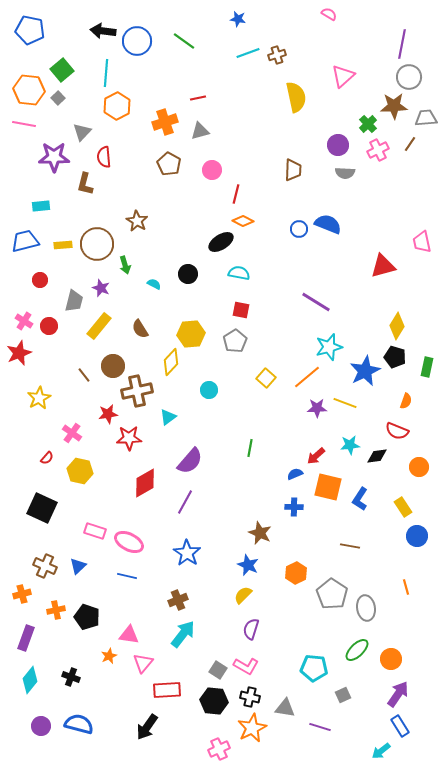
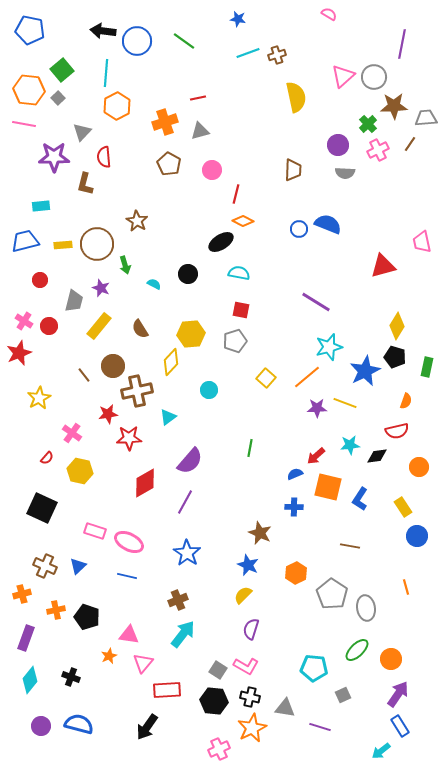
gray circle at (409, 77): moved 35 px left
gray pentagon at (235, 341): rotated 15 degrees clockwise
red semicircle at (397, 431): rotated 35 degrees counterclockwise
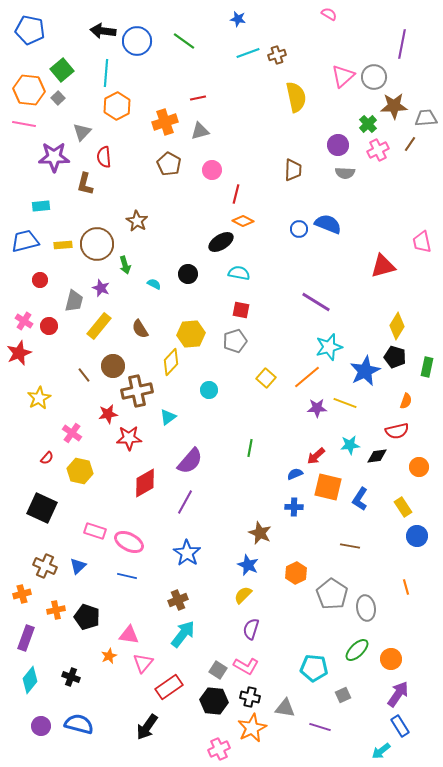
red rectangle at (167, 690): moved 2 px right, 3 px up; rotated 32 degrees counterclockwise
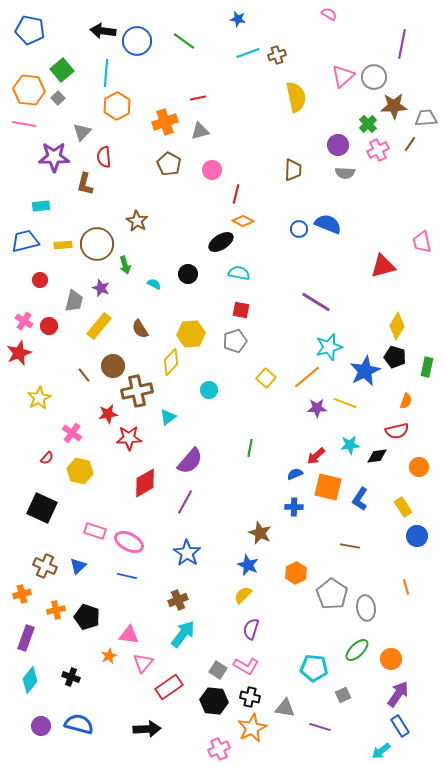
black arrow at (147, 727): moved 2 px down; rotated 128 degrees counterclockwise
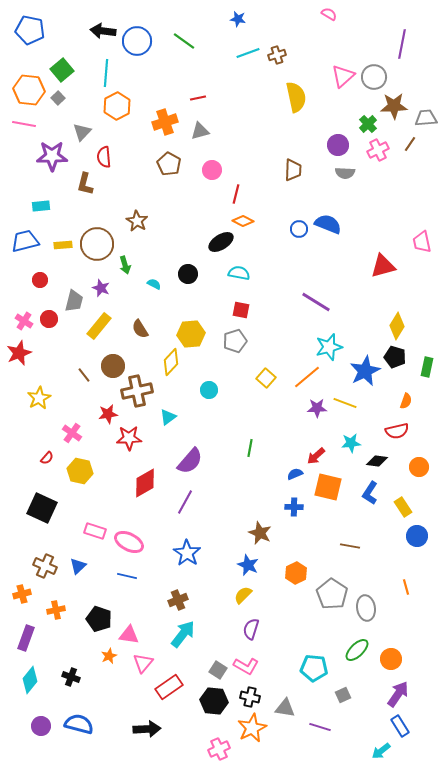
purple star at (54, 157): moved 2 px left, 1 px up
red circle at (49, 326): moved 7 px up
cyan star at (350, 445): moved 1 px right, 2 px up
black diamond at (377, 456): moved 5 px down; rotated 15 degrees clockwise
blue L-shape at (360, 499): moved 10 px right, 6 px up
black pentagon at (87, 617): moved 12 px right, 2 px down
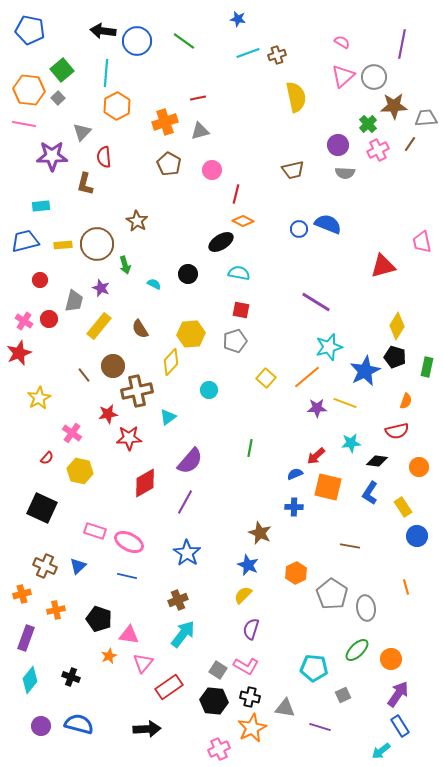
pink semicircle at (329, 14): moved 13 px right, 28 px down
brown trapezoid at (293, 170): rotated 75 degrees clockwise
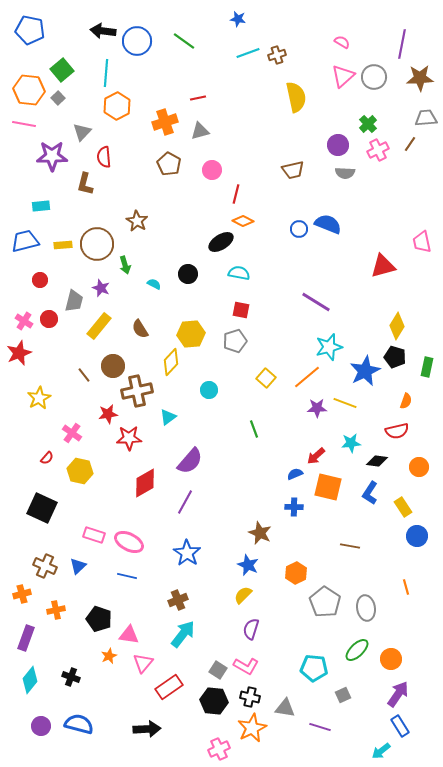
brown star at (394, 106): moved 26 px right, 28 px up
green line at (250, 448): moved 4 px right, 19 px up; rotated 30 degrees counterclockwise
pink rectangle at (95, 531): moved 1 px left, 4 px down
gray pentagon at (332, 594): moved 7 px left, 8 px down
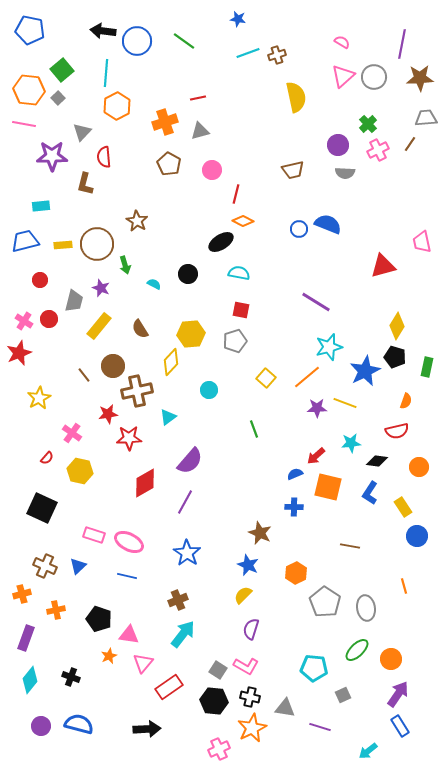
orange line at (406, 587): moved 2 px left, 1 px up
cyan arrow at (381, 751): moved 13 px left
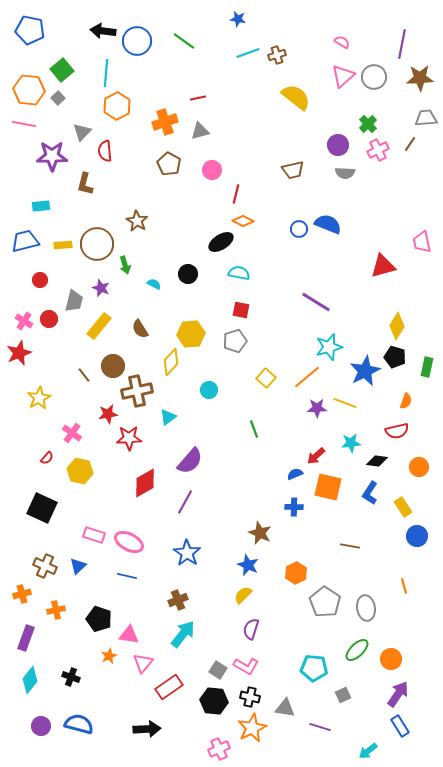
yellow semicircle at (296, 97): rotated 40 degrees counterclockwise
red semicircle at (104, 157): moved 1 px right, 6 px up
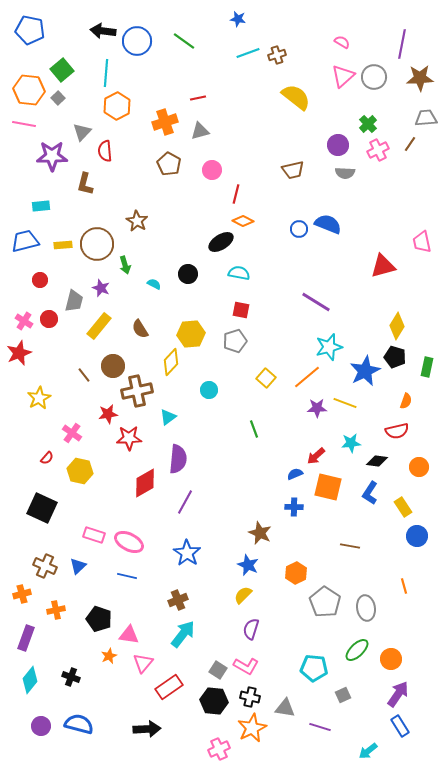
purple semicircle at (190, 461): moved 12 px left, 2 px up; rotated 36 degrees counterclockwise
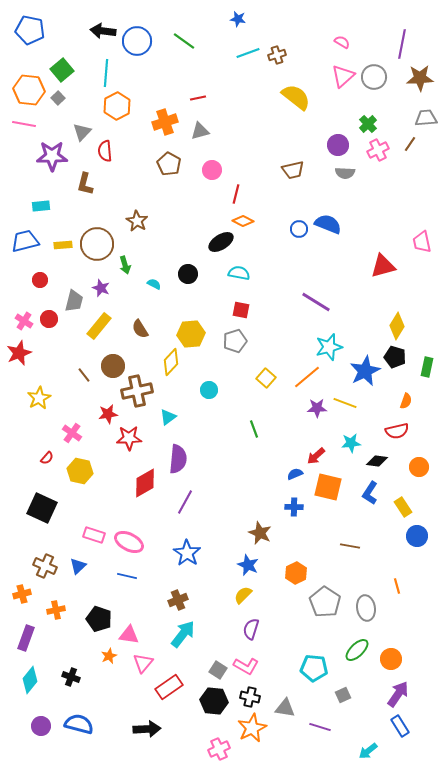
orange line at (404, 586): moved 7 px left
